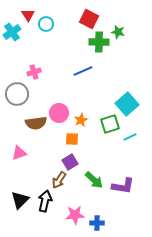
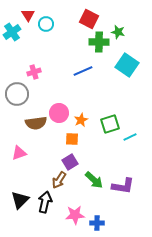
cyan square: moved 39 px up; rotated 15 degrees counterclockwise
black arrow: moved 1 px down
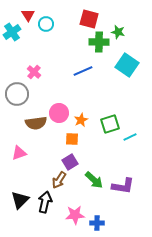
red square: rotated 12 degrees counterclockwise
pink cross: rotated 32 degrees counterclockwise
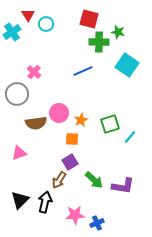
cyan line: rotated 24 degrees counterclockwise
blue cross: rotated 24 degrees counterclockwise
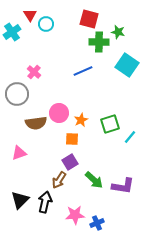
red triangle: moved 2 px right
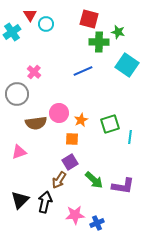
cyan line: rotated 32 degrees counterclockwise
pink triangle: moved 1 px up
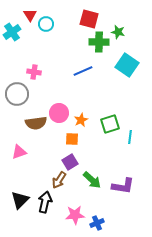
pink cross: rotated 32 degrees counterclockwise
green arrow: moved 2 px left
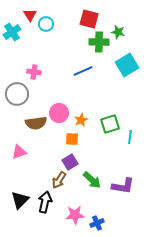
cyan square: rotated 25 degrees clockwise
